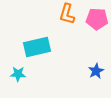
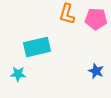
pink pentagon: moved 1 px left
blue star: rotated 21 degrees counterclockwise
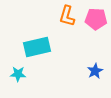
orange L-shape: moved 2 px down
blue star: moved 1 px left; rotated 21 degrees clockwise
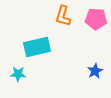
orange L-shape: moved 4 px left
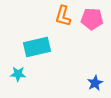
pink pentagon: moved 4 px left
blue star: moved 12 px down
